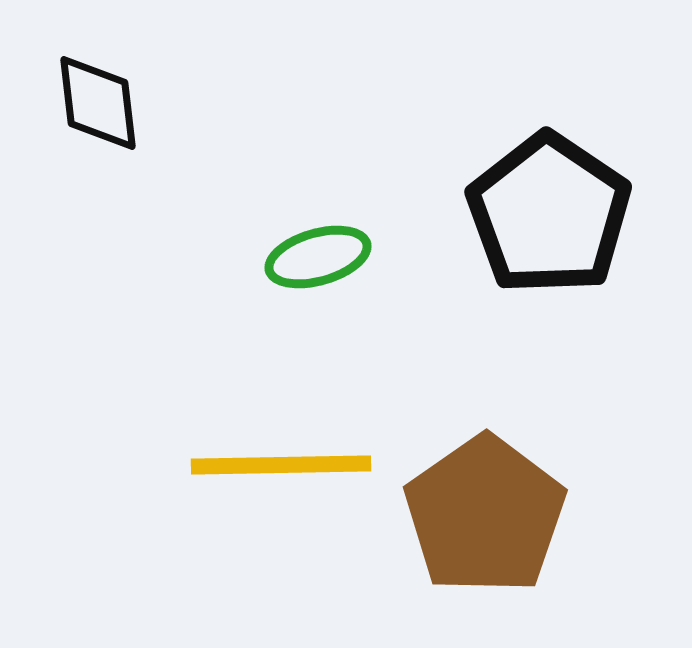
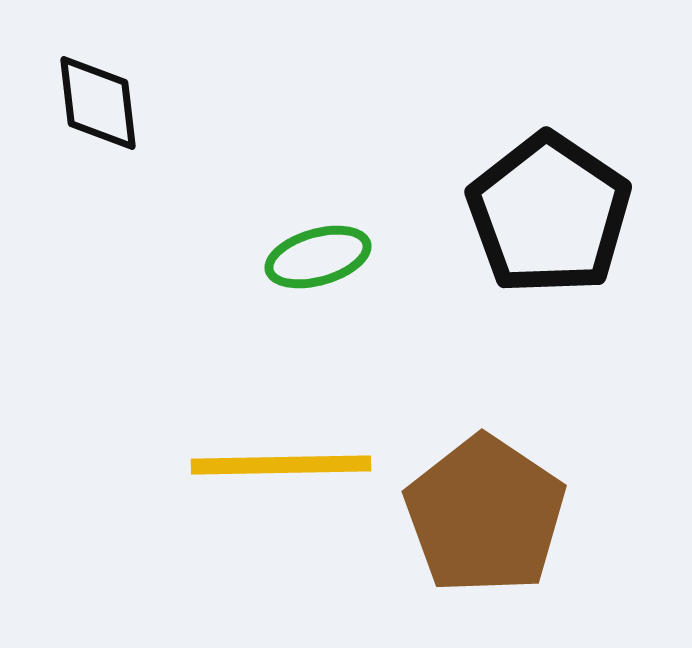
brown pentagon: rotated 3 degrees counterclockwise
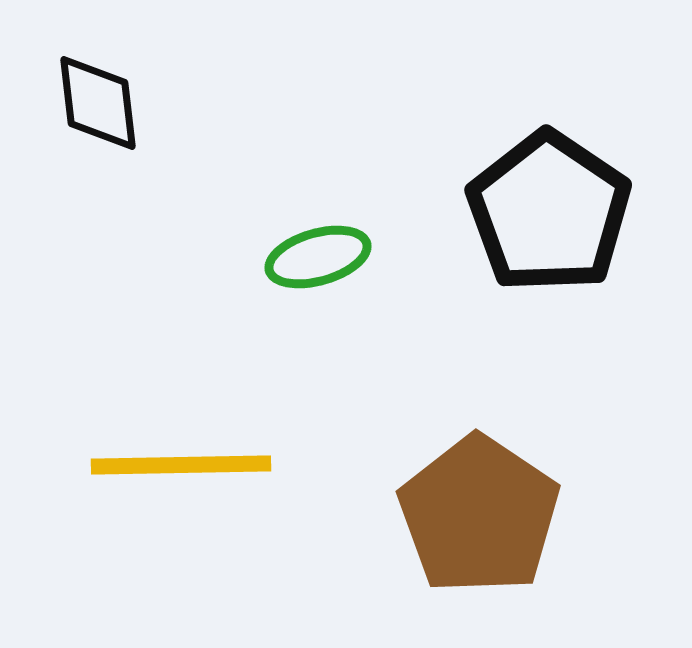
black pentagon: moved 2 px up
yellow line: moved 100 px left
brown pentagon: moved 6 px left
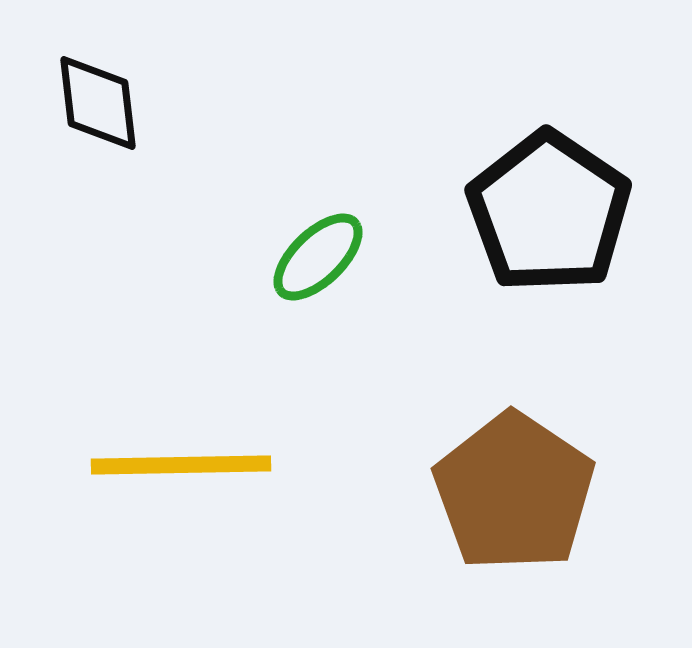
green ellipse: rotated 28 degrees counterclockwise
brown pentagon: moved 35 px right, 23 px up
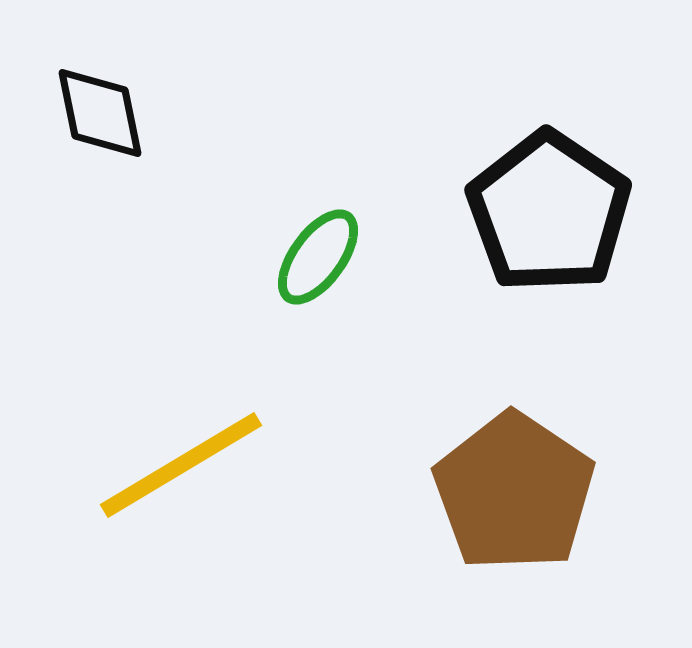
black diamond: moved 2 px right, 10 px down; rotated 5 degrees counterclockwise
green ellipse: rotated 10 degrees counterclockwise
yellow line: rotated 30 degrees counterclockwise
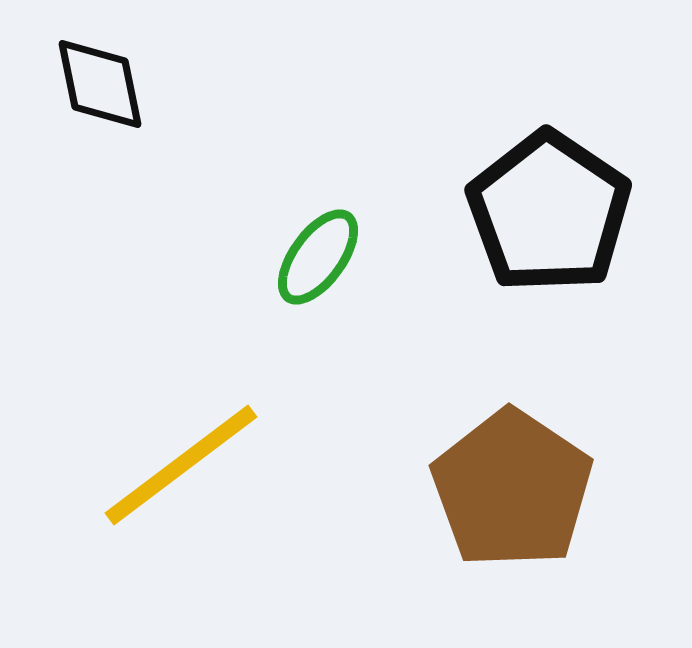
black diamond: moved 29 px up
yellow line: rotated 6 degrees counterclockwise
brown pentagon: moved 2 px left, 3 px up
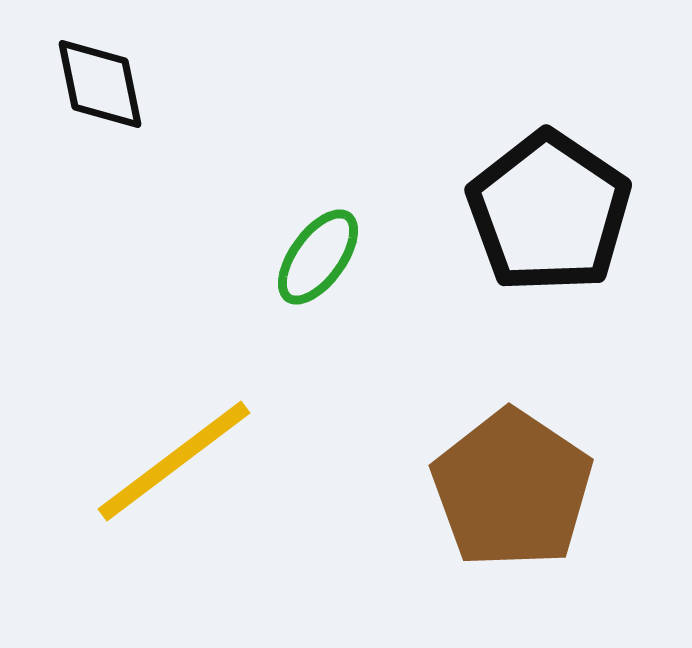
yellow line: moved 7 px left, 4 px up
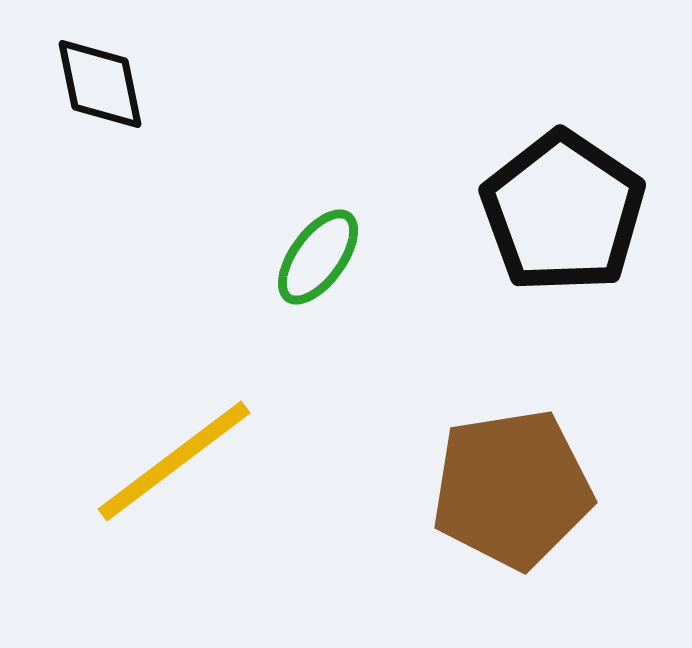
black pentagon: moved 14 px right
brown pentagon: rotated 29 degrees clockwise
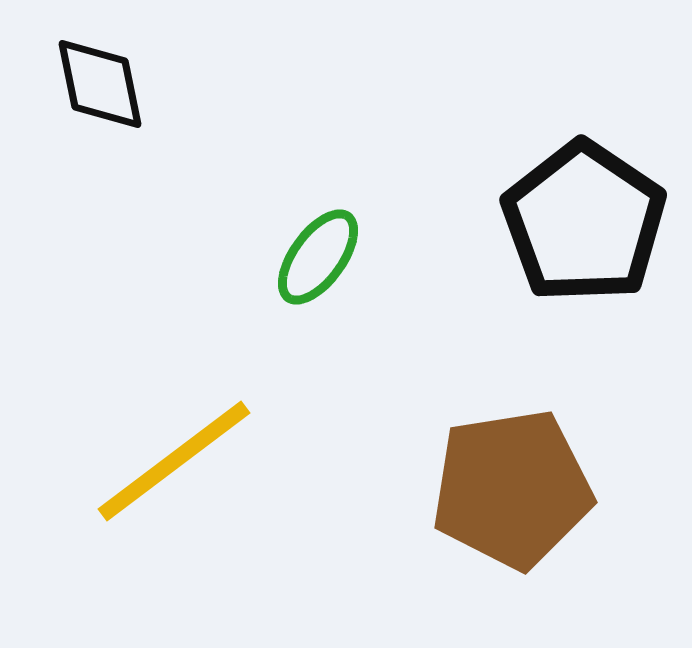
black pentagon: moved 21 px right, 10 px down
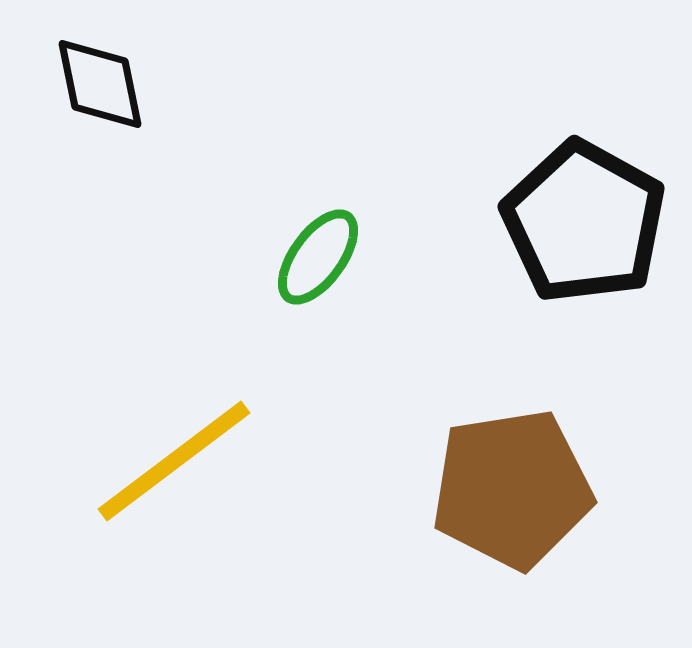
black pentagon: rotated 5 degrees counterclockwise
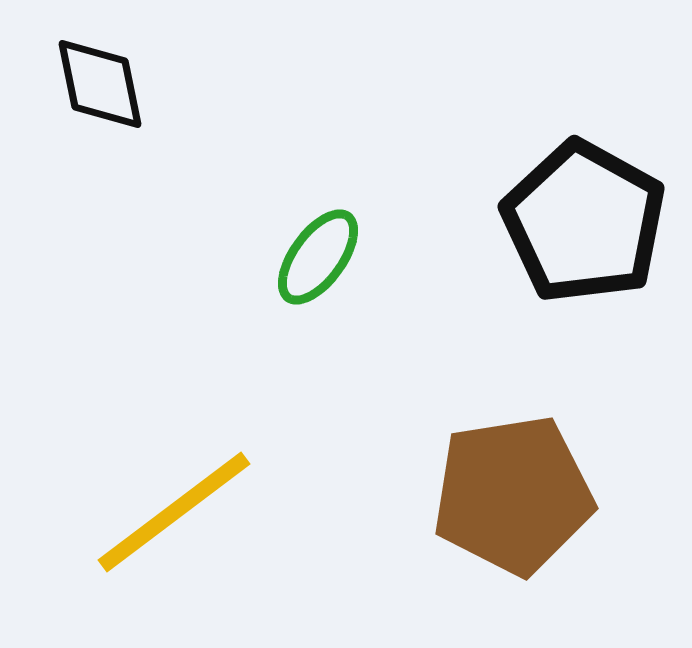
yellow line: moved 51 px down
brown pentagon: moved 1 px right, 6 px down
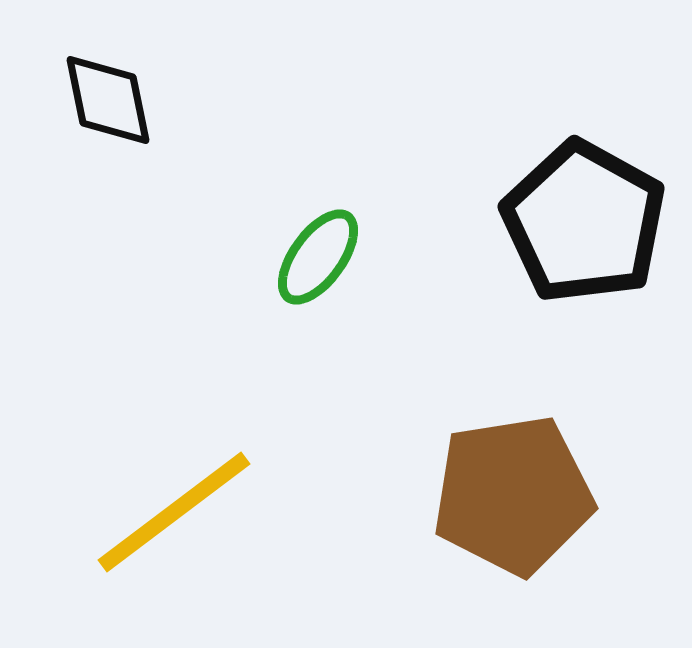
black diamond: moved 8 px right, 16 px down
